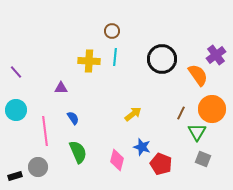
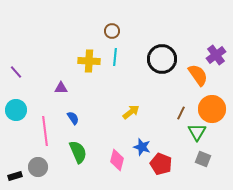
yellow arrow: moved 2 px left, 2 px up
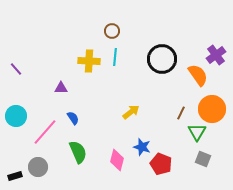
purple line: moved 3 px up
cyan circle: moved 6 px down
pink line: moved 1 px down; rotated 48 degrees clockwise
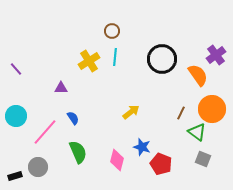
yellow cross: rotated 35 degrees counterclockwise
green triangle: rotated 24 degrees counterclockwise
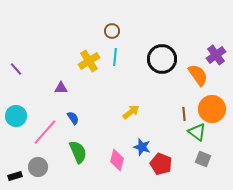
brown line: moved 3 px right, 1 px down; rotated 32 degrees counterclockwise
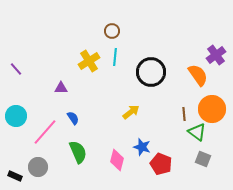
black circle: moved 11 px left, 13 px down
black rectangle: rotated 40 degrees clockwise
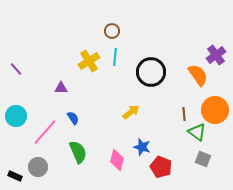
orange circle: moved 3 px right, 1 px down
red pentagon: moved 3 px down
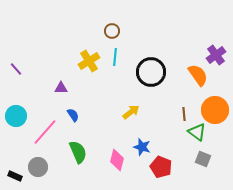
blue semicircle: moved 3 px up
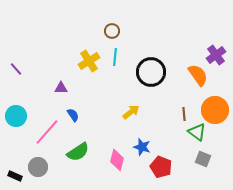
pink line: moved 2 px right
green semicircle: rotated 80 degrees clockwise
